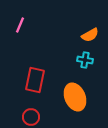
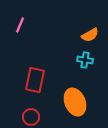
orange ellipse: moved 5 px down
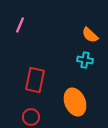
orange semicircle: rotated 72 degrees clockwise
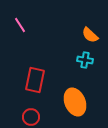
pink line: rotated 56 degrees counterclockwise
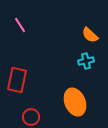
cyan cross: moved 1 px right, 1 px down; rotated 21 degrees counterclockwise
red rectangle: moved 18 px left
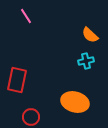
pink line: moved 6 px right, 9 px up
orange ellipse: rotated 52 degrees counterclockwise
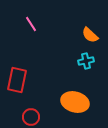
pink line: moved 5 px right, 8 px down
